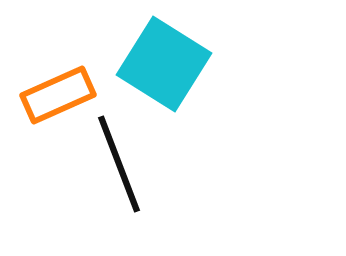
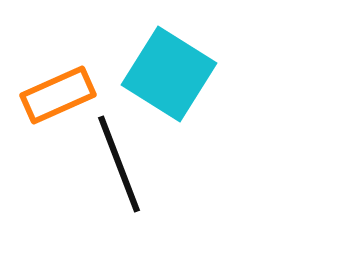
cyan square: moved 5 px right, 10 px down
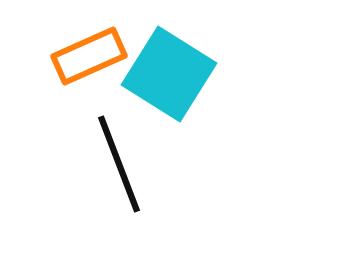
orange rectangle: moved 31 px right, 39 px up
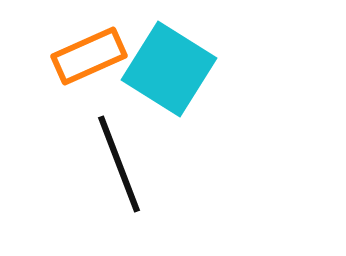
cyan square: moved 5 px up
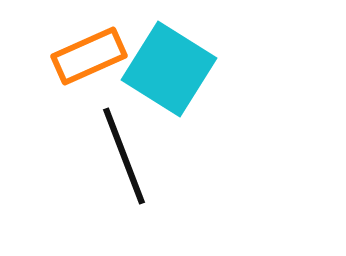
black line: moved 5 px right, 8 px up
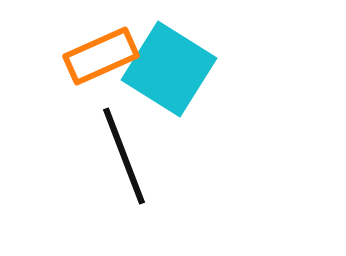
orange rectangle: moved 12 px right
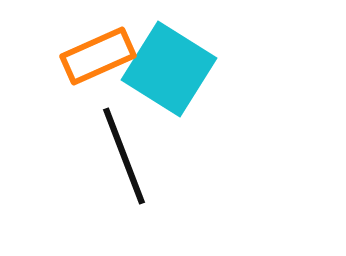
orange rectangle: moved 3 px left
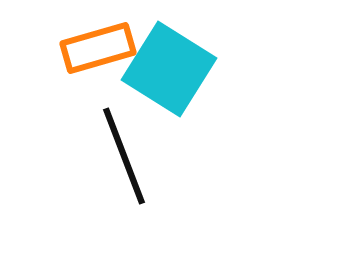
orange rectangle: moved 8 px up; rotated 8 degrees clockwise
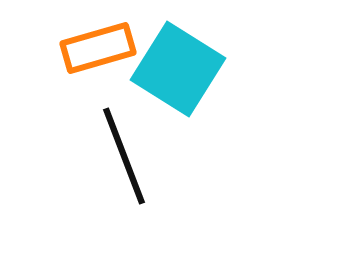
cyan square: moved 9 px right
